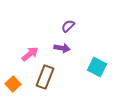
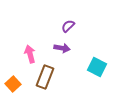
pink arrow: rotated 66 degrees counterclockwise
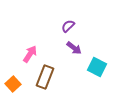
purple arrow: moved 12 px right; rotated 28 degrees clockwise
pink arrow: rotated 48 degrees clockwise
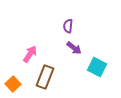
purple semicircle: rotated 40 degrees counterclockwise
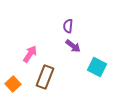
purple arrow: moved 1 px left, 2 px up
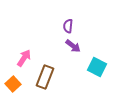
pink arrow: moved 6 px left, 4 px down
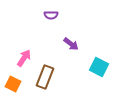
purple semicircle: moved 17 px left, 11 px up; rotated 96 degrees counterclockwise
purple arrow: moved 2 px left, 2 px up
cyan square: moved 2 px right
orange square: rotated 21 degrees counterclockwise
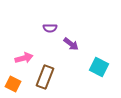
purple semicircle: moved 1 px left, 13 px down
pink arrow: rotated 42 degrees clockwise
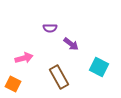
brown rectangle: moved 14 px right; rotated 50 degrees counterclockwise
